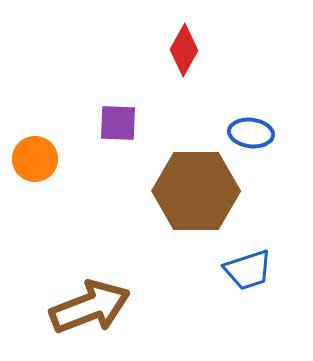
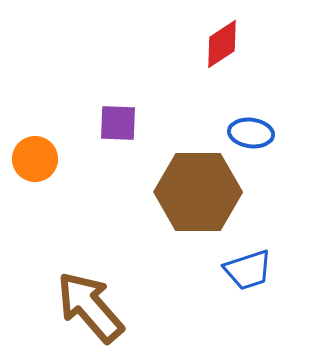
red diamond: moved 38 px right, 6 px up; rotated 27 degrees clockwise
brown hexagon: moved 2 px right, 1 px down
brown arrow: rotated 110 degrees counterclockwise
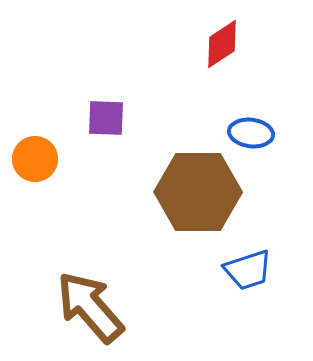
purple square: moved 12 px left, 5 px up
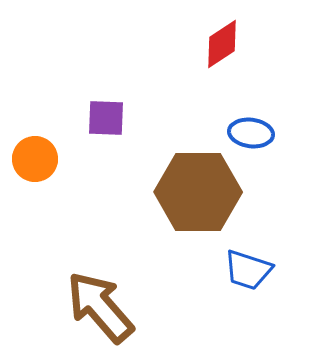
blue trapezoid: rotated 36 degrees clockwise
brown arrow: moved 10 px right
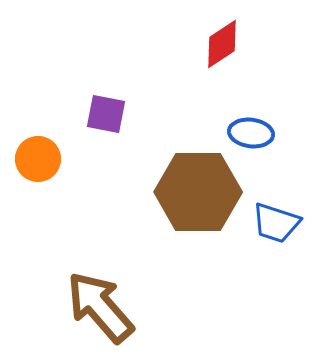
purple square: moved 4 px up; rotated 9 degrees clockwise
orange circle: moved 3 px right
blue trapezoid: moved 28 px right, 47 px up
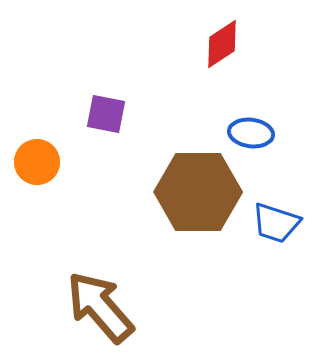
orange circle: moved 1 px left, 3 px down
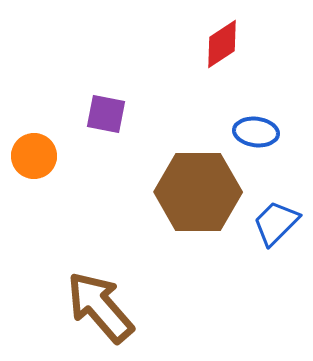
blue ellipse: moved 5 px right, 1 px up
orange circle: moved 3 px left, 6 px up
blue trapezoid: rotated 117 degrees clockwise
